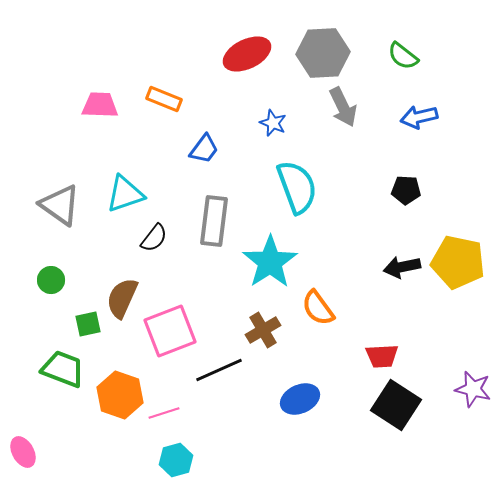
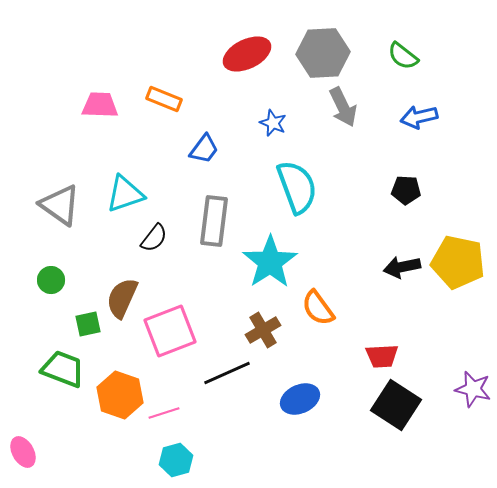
black line: moved 8 px right, 3 px down
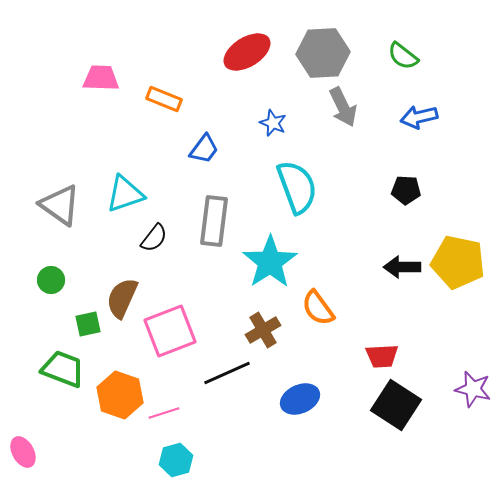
red ellipse: moved 2 px up; rotated 6 degrees counterclockwise
pink trapezoid: moved 1 px right, 27 px up
black arrow: rotated 12 degrees clockwise
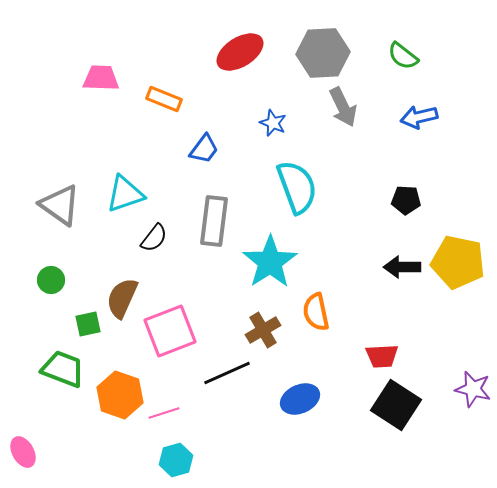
red ellipse: moved 7 px left
black pentagon: moved 10 px down
orange semicircle: moved 2 px left, 4 px down; rotated 24 degrees clockwise
